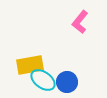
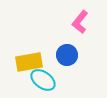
yellow rectangle: moved 1 px left, 3 px up
blue circle: moved 27 px up
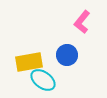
pink L-shape: moved 2 px right
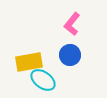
pink L-shape: moved 10 px left, 2 px down
blue circle: moved 3 px right
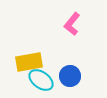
blue circle: moved 21 px down
cyan ellipse: moved 2 px left
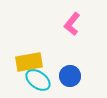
cyan ellipse: moved 3 px left
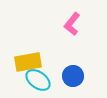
yellow rectangle: moved 1 px left
blue circle: moved 3 px right
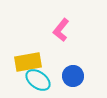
pink L-shape: moved 11 px left, 6 px down
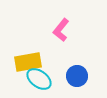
blue circle: moved 4 px right
cyan ellipse: moved 1 px right, 1 px up
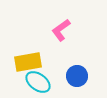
pink L-shape: rotated 15 degrees clockwise
cyan ellipse: moved 1 px left, 3 px down
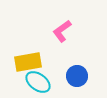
pink L-shape: moved 1 px right, 1 px down
